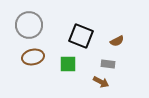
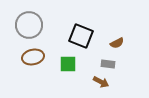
brown semicircle: moved 2 px down
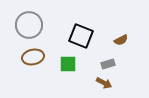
brown semicircle: moved 4 px right, 3 px up
gray rectangle: rotated 24 degrees counterclockwise
brown arrow: moved 3 px right, 1 px down
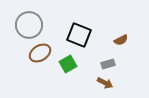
black square: moved 2 px left, 1 px up
brown ellipse: moved 7 px right, 4 px up; rotated 20 degrees counterclockwise
green square: rotated 30 degrees counterclockwise
brown arrow: moved 1 px right
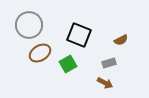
gray rectangle: moved 1 px right, 1 px up
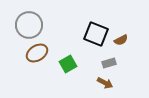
black square: moved 17 px right, 1 px up
brown ellipse: moved 3 px left
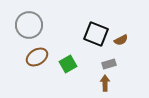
brown ellipse: moved 4 px down
gray rectangle: moved 1 px down
brown arrow: rotated 119 degrees counterclockwise
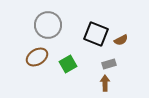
gray circle: moved 19 px right
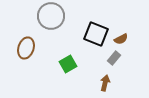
gray circle: moved 3 px right, 9 px up
brown semicircle: moved 1 px up
brown ellipse: moved 11 px left, 9 px up; rotated 40 degrees counterclockwise
gray rectangle: moved 5 px right, 6 px up; rotated 32 degrees counterclockwise
brown arrow: rotated 14 degrees clockwise
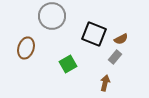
gray circle: moved 1 px right
black square: moved 2 px left
gray rectangle: moved 1 px right, 1 px up
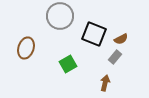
gray circle: moved 8 px right
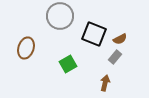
brown semicircle: moved 1 px left
